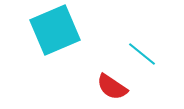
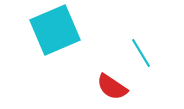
cyan line: moved 1 px left, 1 px up; rotated 20 degrees clockwise
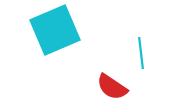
cyan line: rotated 24 degrees clockwise
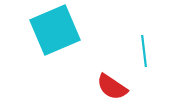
cyan line: moved 3 px right, 2 px up
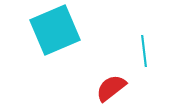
red semicircle: moved 1 px left, 1 px down; rotated 108 degrees clockwise
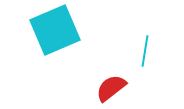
cyan line: moved 1 px right; rotated 16 degrees clockwise
